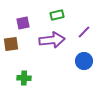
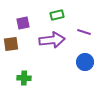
purple line: rotated 64 degrees clockwise
blue circle: moved 1 px right, 1 px down
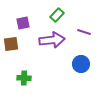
green rectangle: rotated 32 degrees counterclockwise
blue circle: moved 4 px left, 2 px down
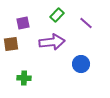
purple line: moved 2 px right, 9 px up; rotated 24 degrees clockwise
purple arrow: moved 2 px down
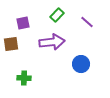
purple line: moved 1 px right, 1 px up
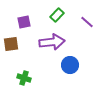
purple square: moved 1 px right, 1 px up
blue circle: moved 11 px left, 1 px down
green cross: rotated 16 degrees clockwise
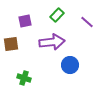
purple square: moved 1 px right, 1 px up
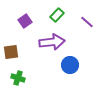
purple square: rotated 24 degrees counterclockwise
brown square: moved 8 px down
green cross: moved 6 px left
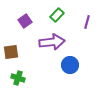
purple line: rotated 64 degrees clockwise
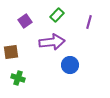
purple line: moved 2 px right
